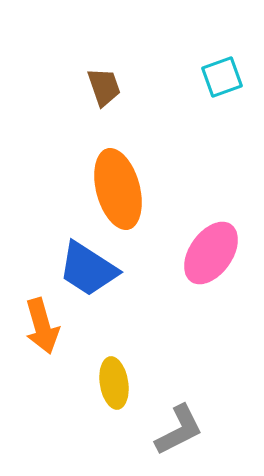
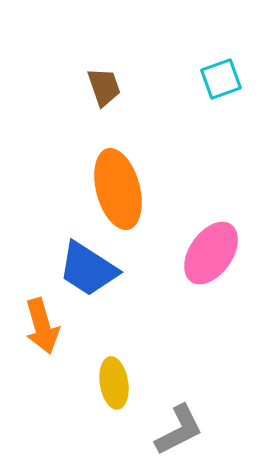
cyan square: moved 1 px left, 2 px down
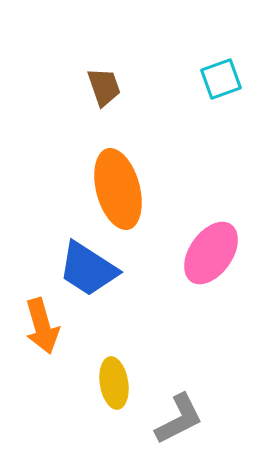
gray L-shape: moved 11 px up
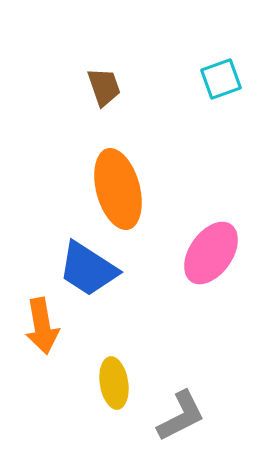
orange arrow: rotated 6 degrees clockwise
gray L-shape: moved 2 px right, 3 px up
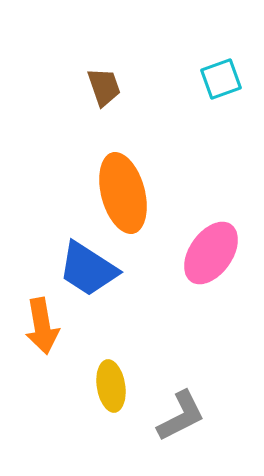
orange ellipse: moved 5 px right, 4 px down
yellow ellipse: moved 3 px left, 3 px down
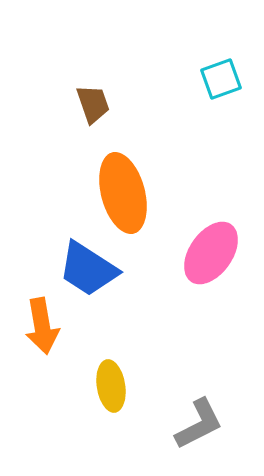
brown trapezoid: moved 11 px left, 17 px down
gray L-shape: moved 18 px right, 8 px down
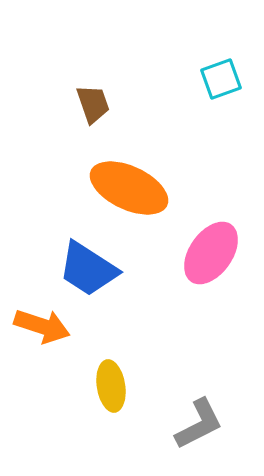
orange ellipse: moved 6 px right, 5 px up; rotated 50 degrees counterclockwise
orange arrow: rotated 62 degrees counterclockwise
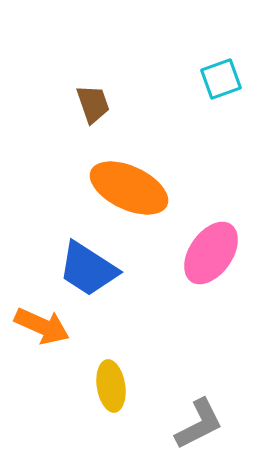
orange arrow: rotated 6 degrees clockwise
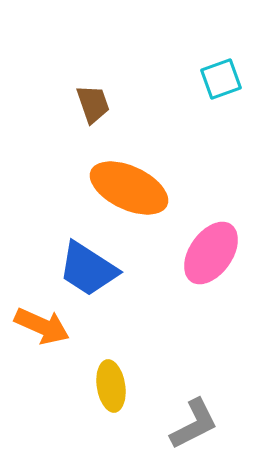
gray L-shape: moved 5 px left
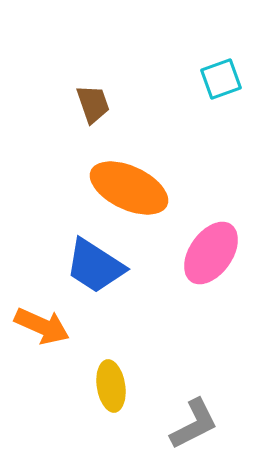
blue trapezoid: moved 7 px right, 3 px up
